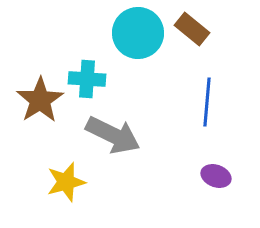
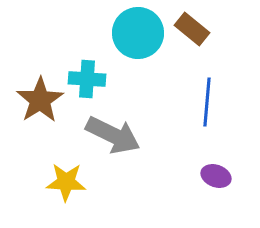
yellow star: rotated 18 degrees clockwise
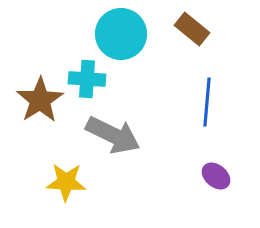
cyan circle: moved 17 px left, 1 px down
purple ellipse: rotated 20 degrees clockwise
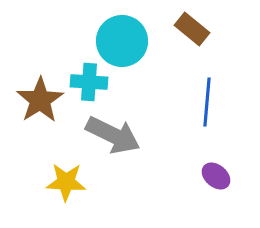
cyan circle: moved 1 px right, 7 px down
cyan cross: moved 2 px right, 3 px down
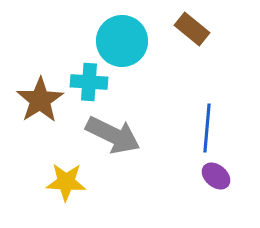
blue line: moved 26 px down
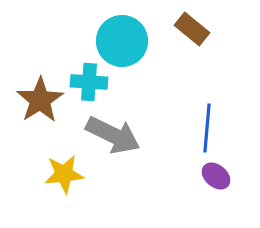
yellow star: moved 2 px left, 8 px up; rotated 9 degrees counterclockwise
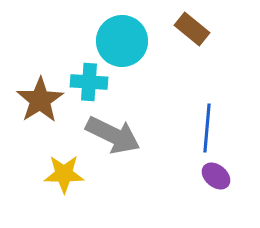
yellow star: rotated 6 degrees clockwise
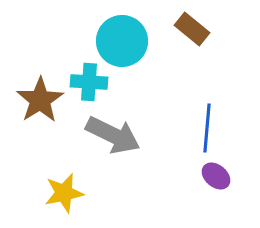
yellow star: moved 19 px down; rotated 12 degrees counterclockwise
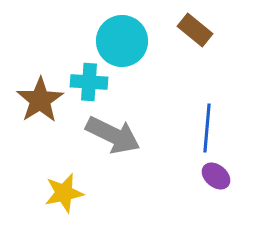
brown rectangle: moved 3 px right, 1 px down
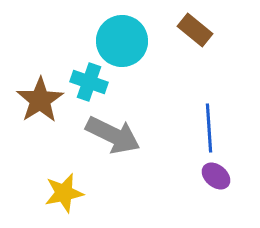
cyan cross: rotated 15 degrees clockwise
blue line: moved 2 px right; rotated 9 degrees counterclockwise
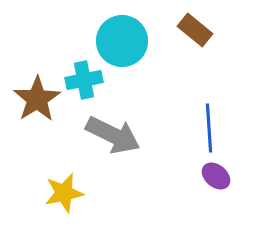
cyan cross: moved 5 px left, 2 px up; rotated 30 degrees counterclockwise
brown star: moved 3 px left, 1 px up
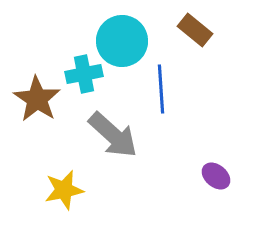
cyan cross: moved 6 px up
brown star: rotated 6 degrees counterclockwise
blue line: moved 48 px left, 39 px up
gray arrow: rotated 16 degrees clockwise
yellow star: moved 3 px up
